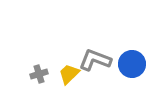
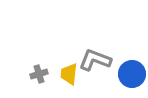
blue circle: moved 10 px down
yellow trapezoid: rotated 40 degrees counterclockwise
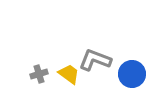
yellow trapezoid: rotated 120 degrees clockwise
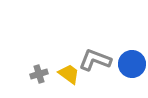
blue circle: moved 10 px up
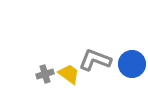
gray cross: moved 6 px right
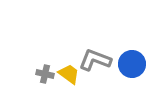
gray cross: rotated 30 degrees clockwise
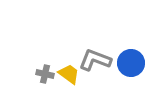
blue circle: moved 1 px left, 1 px up
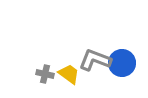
blue circle: moved 9 px left
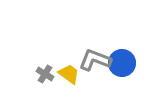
gray cross: rotated 18 degrees clockwise
